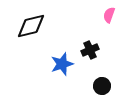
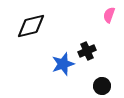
black cross: moved 3 px left, 1 px down
blue star: moved 1 px right
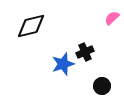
pink semicircle: moved 3 px right, 3 px down; rotated 28 degrees clockwise
black cross: moved 2 px left, 1 px down
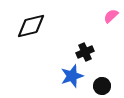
pink semicircle: moved 1 px left, 2 px up
blue star: moved 9 px right, 12 px down
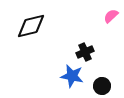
blue star: rotated 30 degrees clockwise
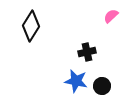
black diamond: rotated 44 degrees counterclockwise
black cross: moved 2 px right; rotated 12 degrees clockwise
blue star: moved 4 px right, 5 px down
